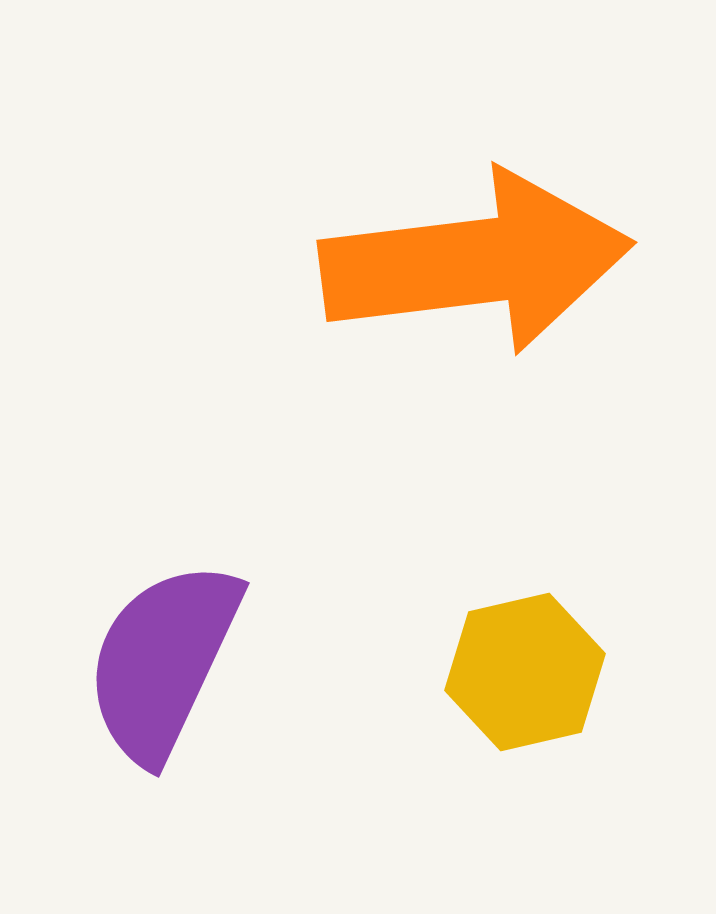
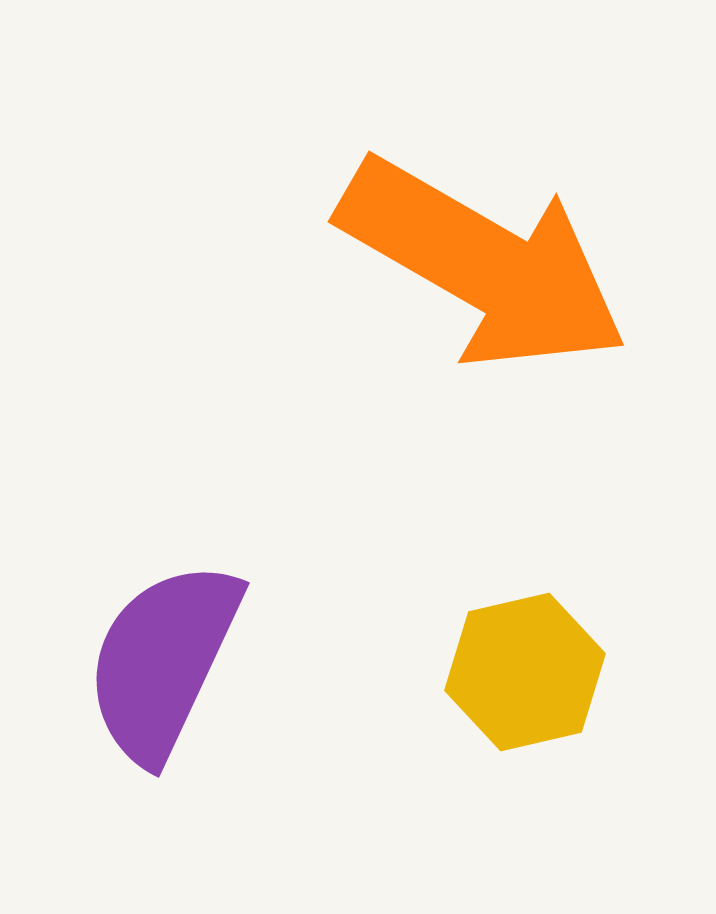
orange arrow: moved 7 px right, 2 px down; rotated 37 degrees clockwise
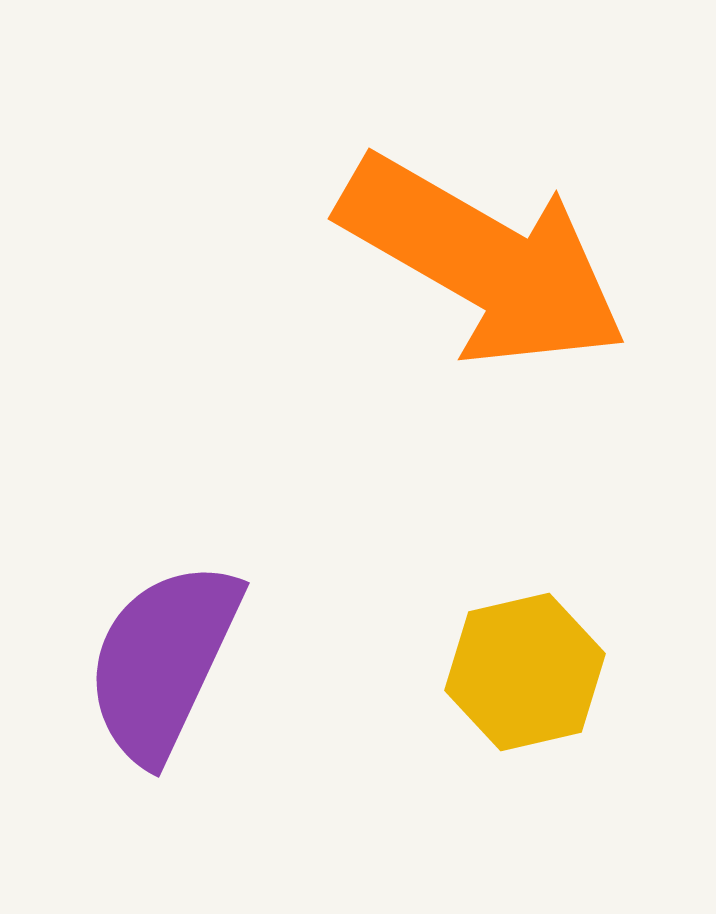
orange arrow: moved 3 px up
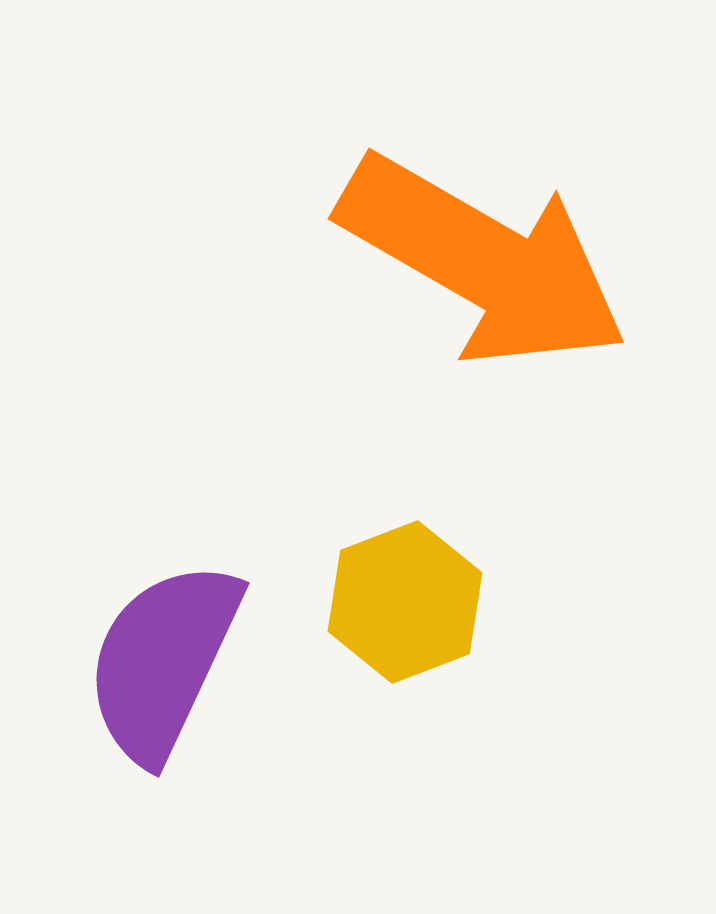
yellow hexagon: moved 120 px left, 70 px up; rotated 8 degrees counterclockwise
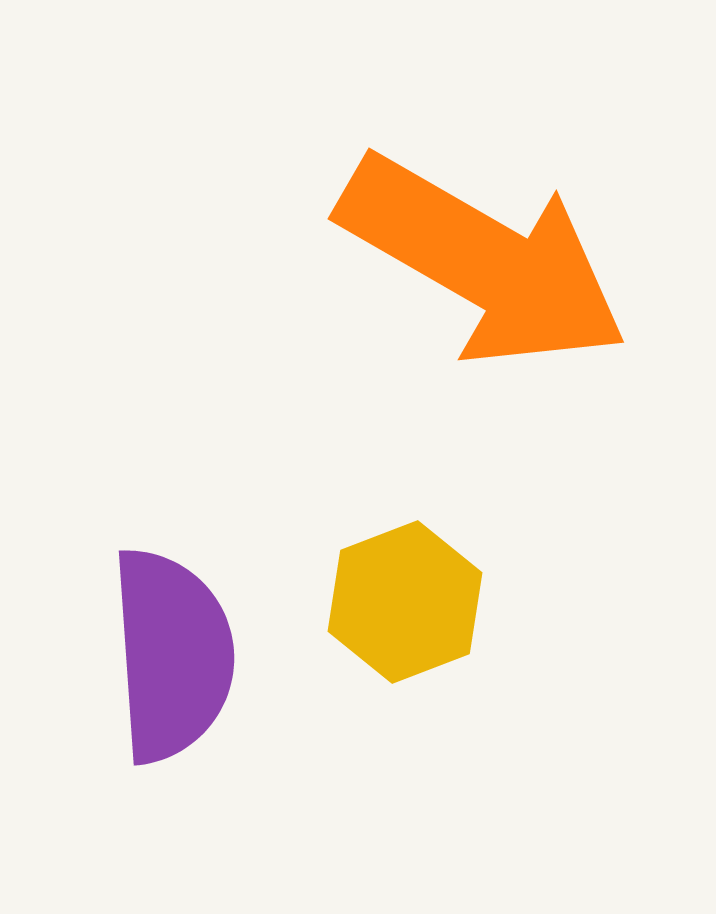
purple semicircle: moved 9 px right, 6 px up; rotated 151 degrees clockwise
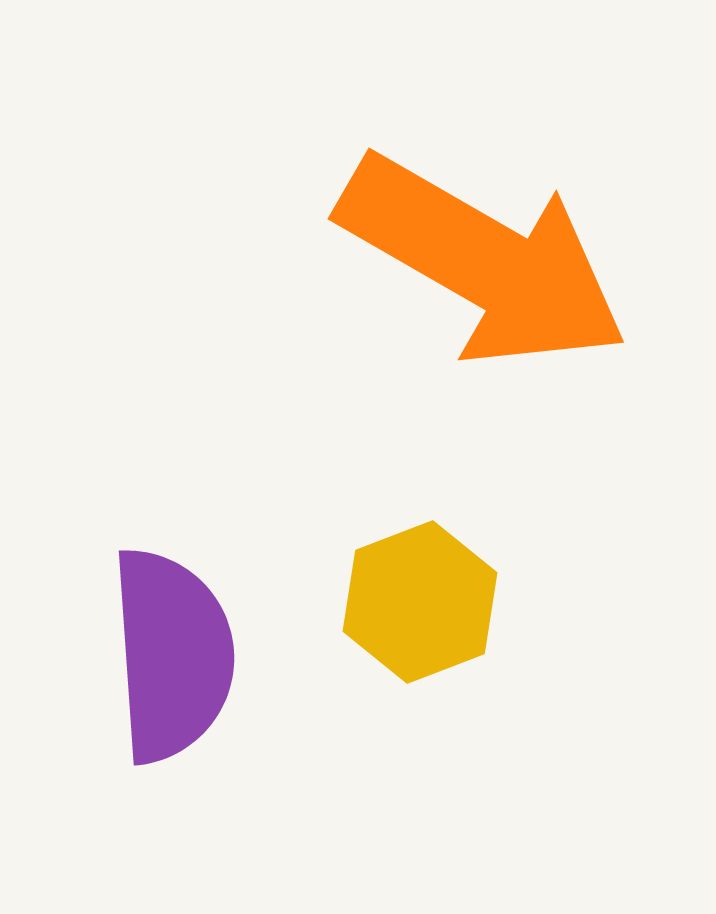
yellow hexagon: moved 15 px right
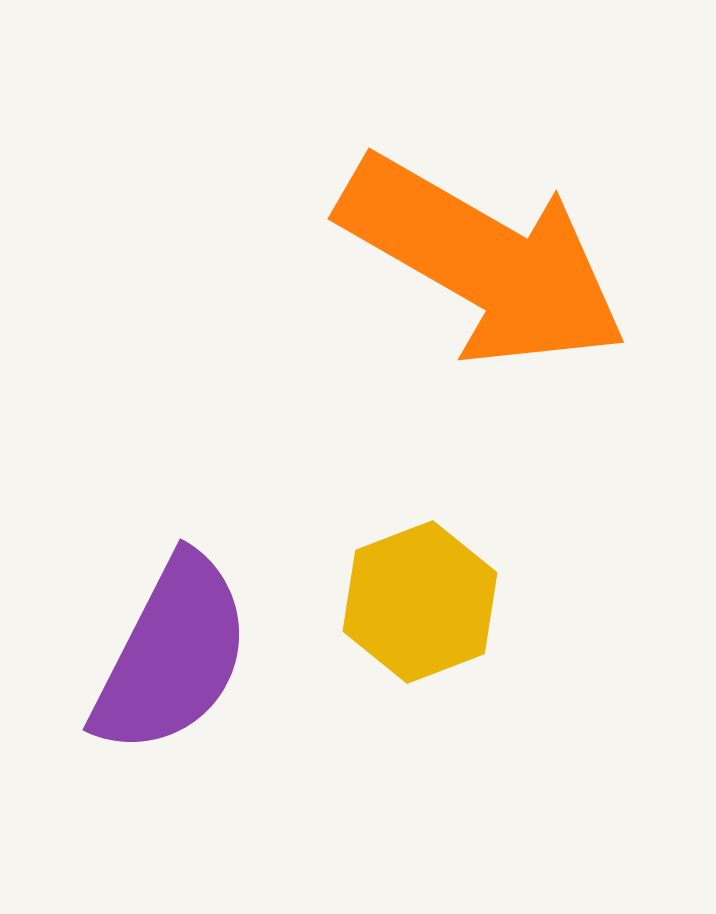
purple semicircle: rotated 31 degrees clockwise
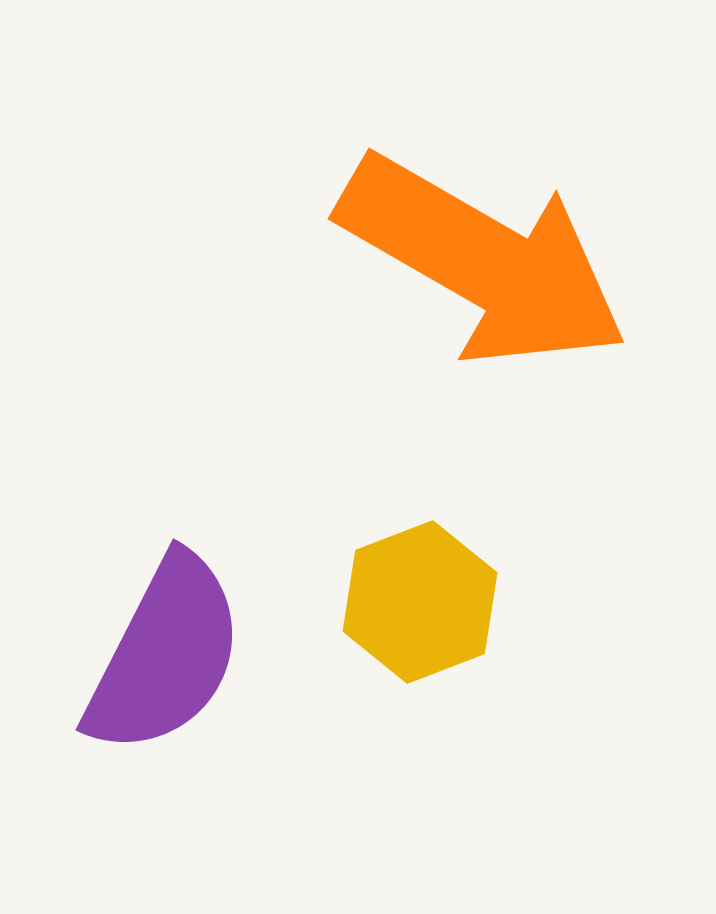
purple semicircle: moved 7 px left
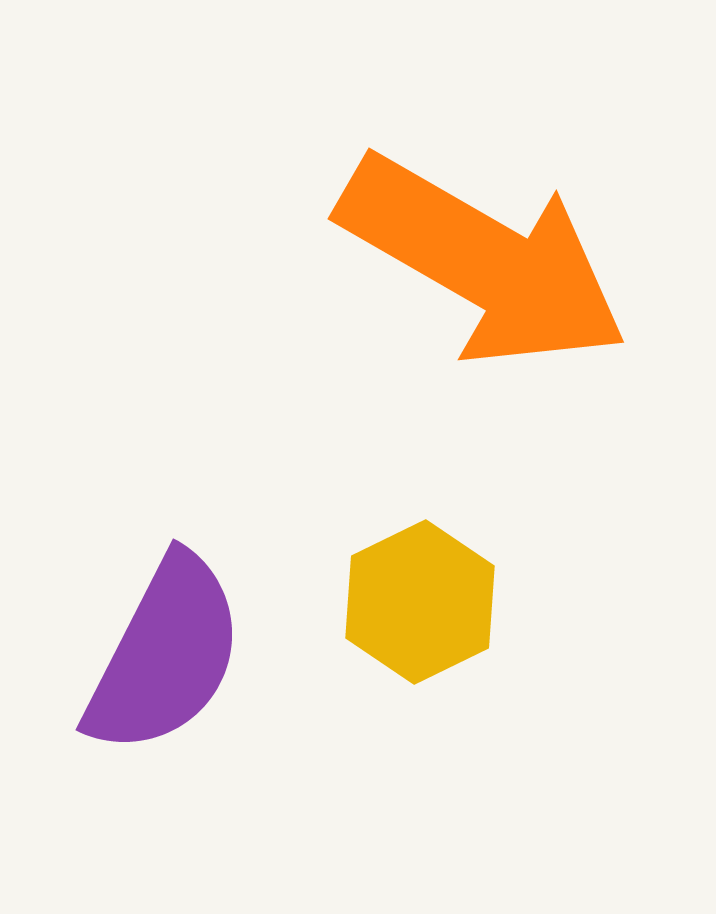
yellow hexagon: rotated 5 degrees counterclockwise
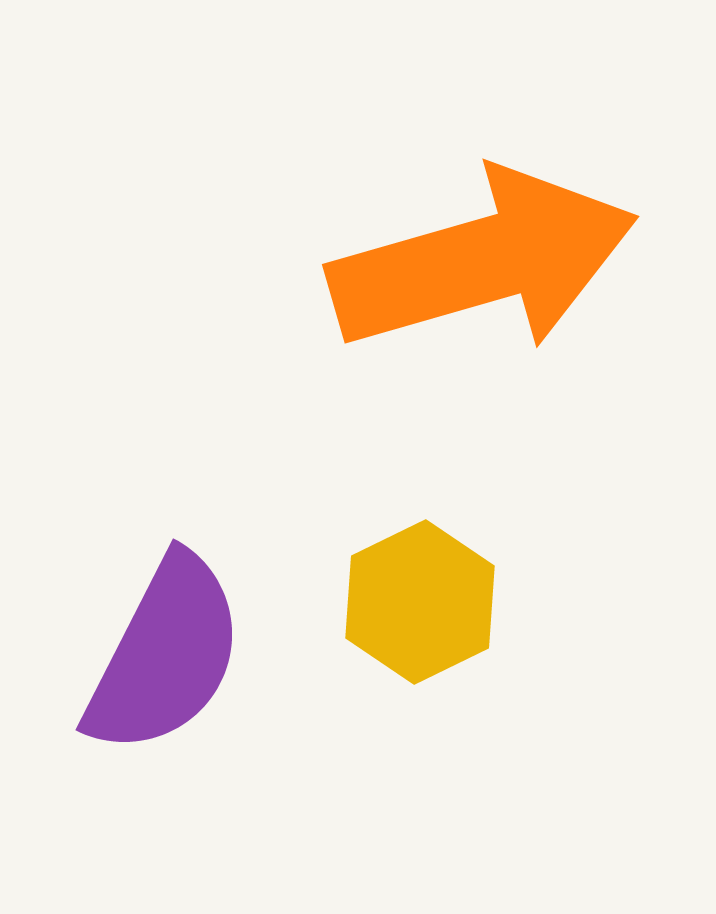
orange arrow: rotated 46 degrees counterclockwise
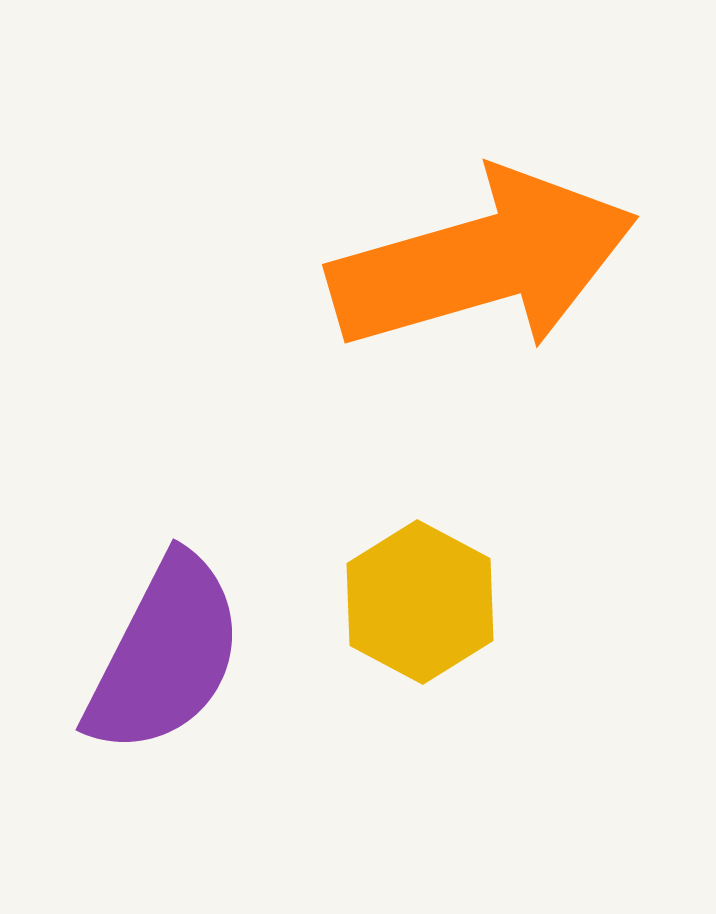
yellow hexagon: rotated 6 degrees counterclockwise
